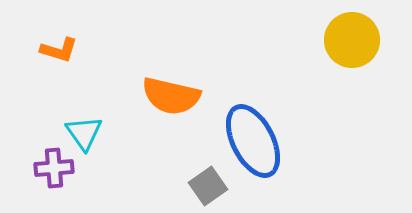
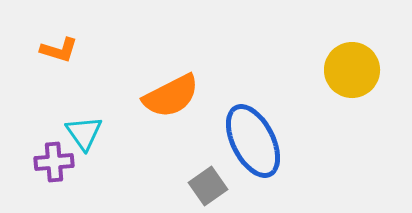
yellow circle: moved 30 px down
orange semicircle: rotated 40 degrees counterclockwise
purple cross: moved 6 px up
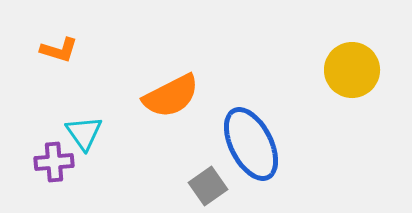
blue ellipse: moved 2 px left, 3 px down
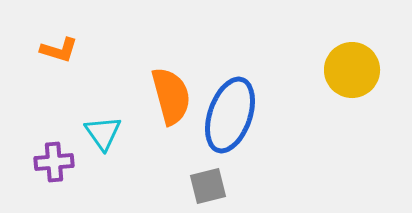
orange semicircle: rotated 78 degrees counterclockwise
cyan triangle: moved 19 px right
blue ellipse: moved 21 px left, 29 px up; rotated 46 degrees clockwise
gray square: rotated 21 degrees clockwise
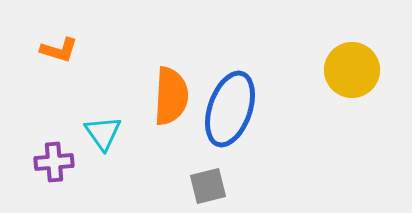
orange semicircle: rotated 18 degrees clockwise
blue ellipse: moved 6 px up
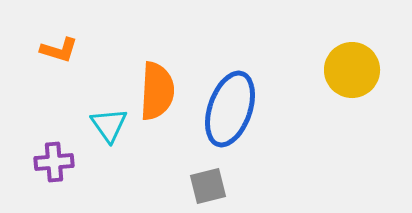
orange semicircle: moved 14 px left, 5 px up
cyan triangle: moved 6 px right, 8 px up
